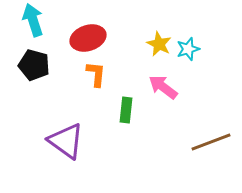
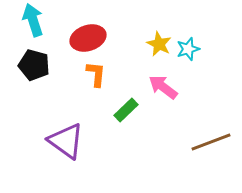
green rectangle: rotated 40 degrees clockwise
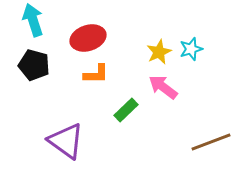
yellow star: moved 8 px down; rotated 20 degrees clockwise
cyan star: moved 3 px right
orange L-shape: rotated 84 degrees clockwise
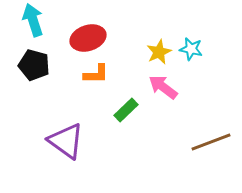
cyan star: rotated 30 degrees clockwise
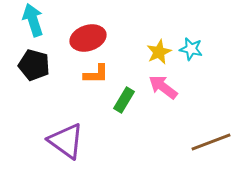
green rectangle: moved 2 px left, 10 px up; rotated 15 degrees counterclockwise
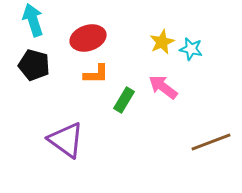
yellow star: moved 3 px right, 10 px up
purple triangle: moved 1 px up
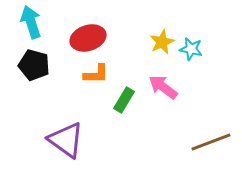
cyan arrow: moved 2 px left, 2 px down
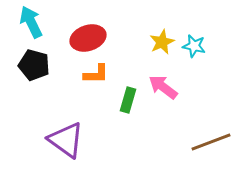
cyan arrow: rotated 8 degrees counterclockwise
cyan star: moved 3 px right, 3 px up
green rectangle: moved 4 px right; rotated 15 degrees counterclockwise
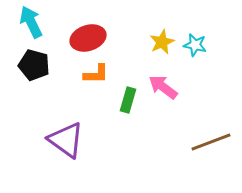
cyan star: moved 1 px right, 1 px up
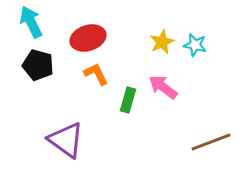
black pentagon: moved 4 px right
orange L-shape: rotated 116 degrees counterclockwise
